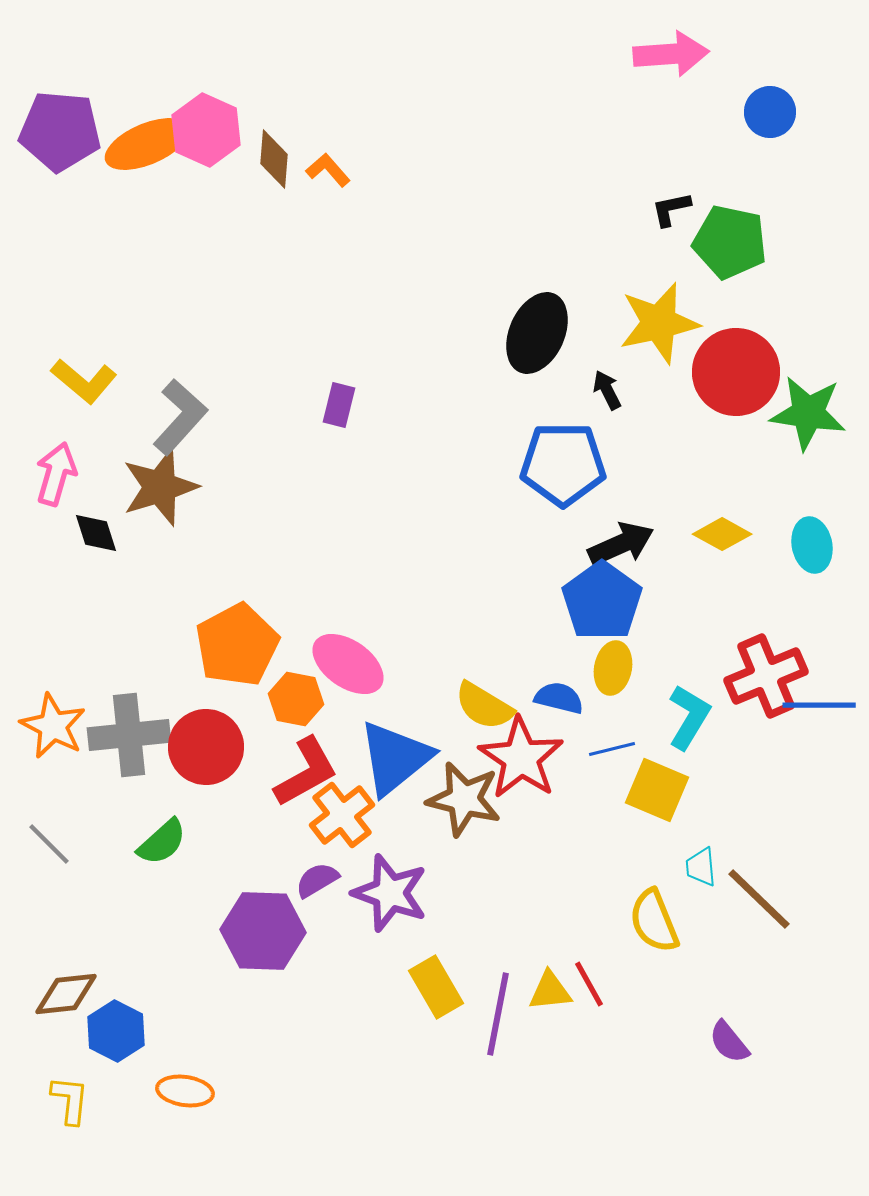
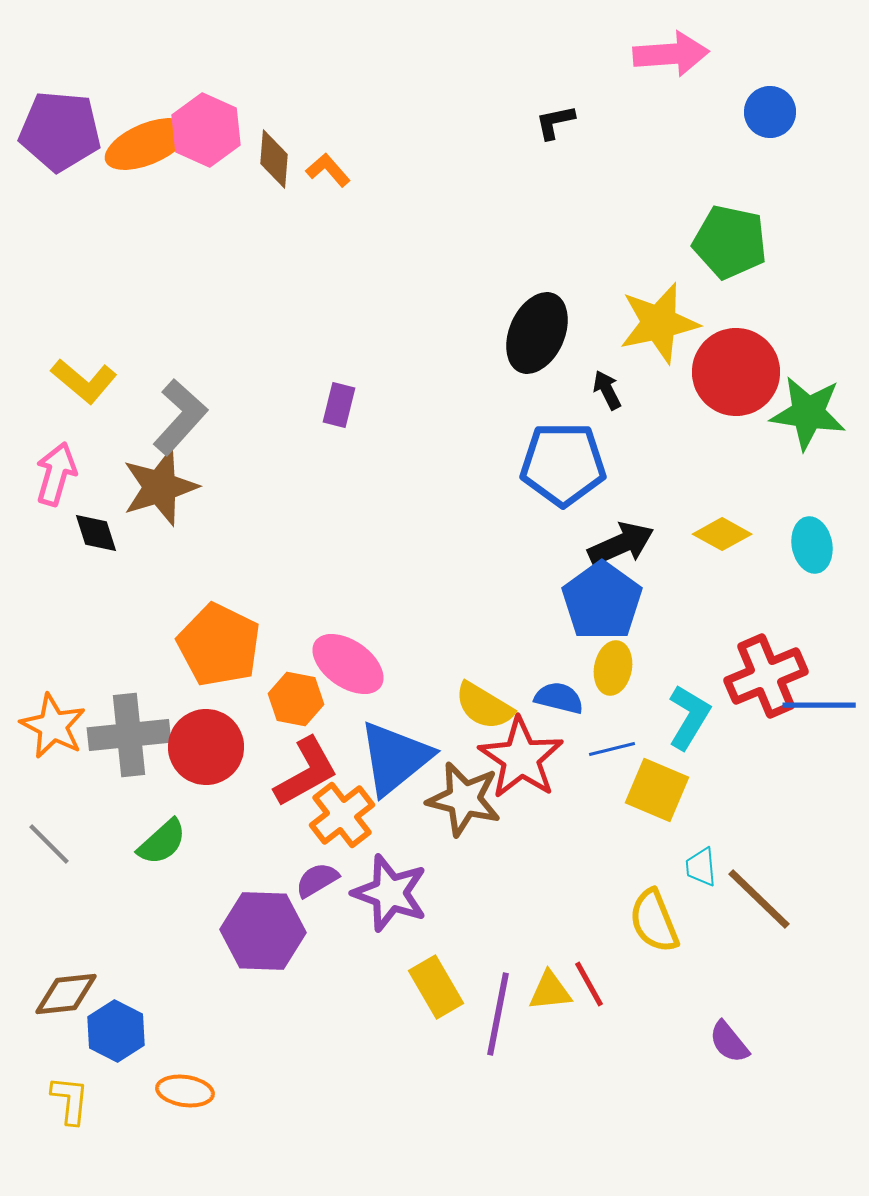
black L-shape at (671, 209): moved 116 px left, 87 px up
orange pentagon at (237, 645): moved 18 px left; rotated 18 degrees counterclockwise
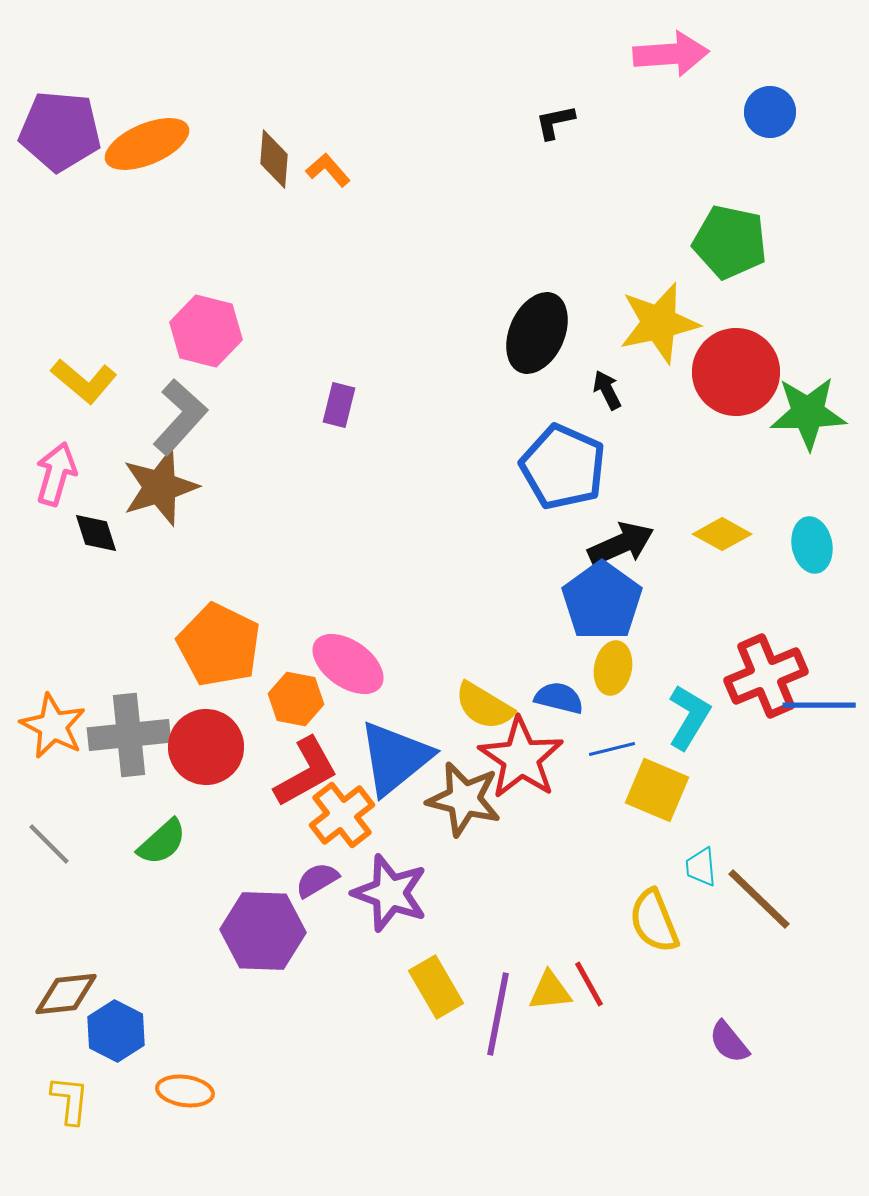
pink hexagon at (206, 130): moved 201 px down; rotated 10 degrees counterclockwise
green star at (808, 413): rotated 10 degrees counterclockwise
blue pentagon at (563, 464): moved 3 px down; rotated 24 degrees clockwise
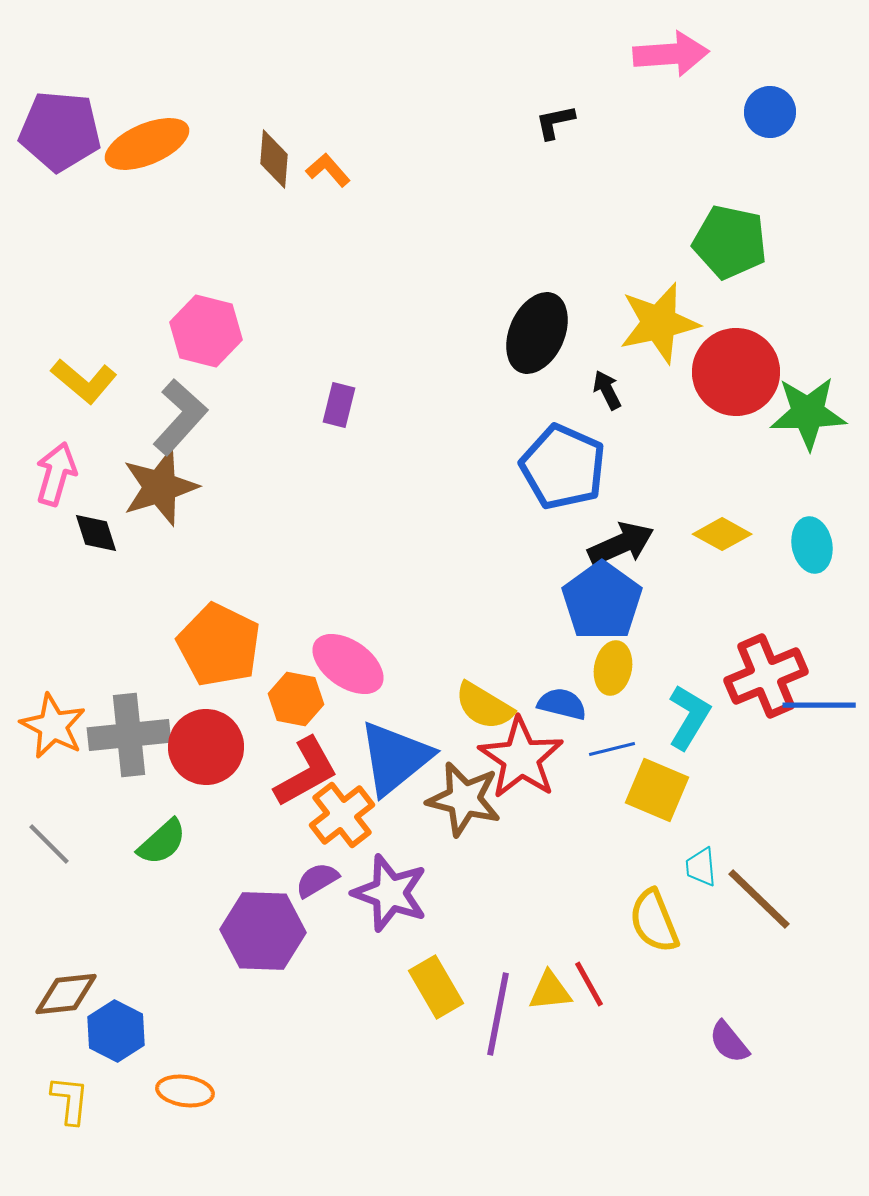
blue semicircle at (559, 698): moved 3 px right, 6 px down
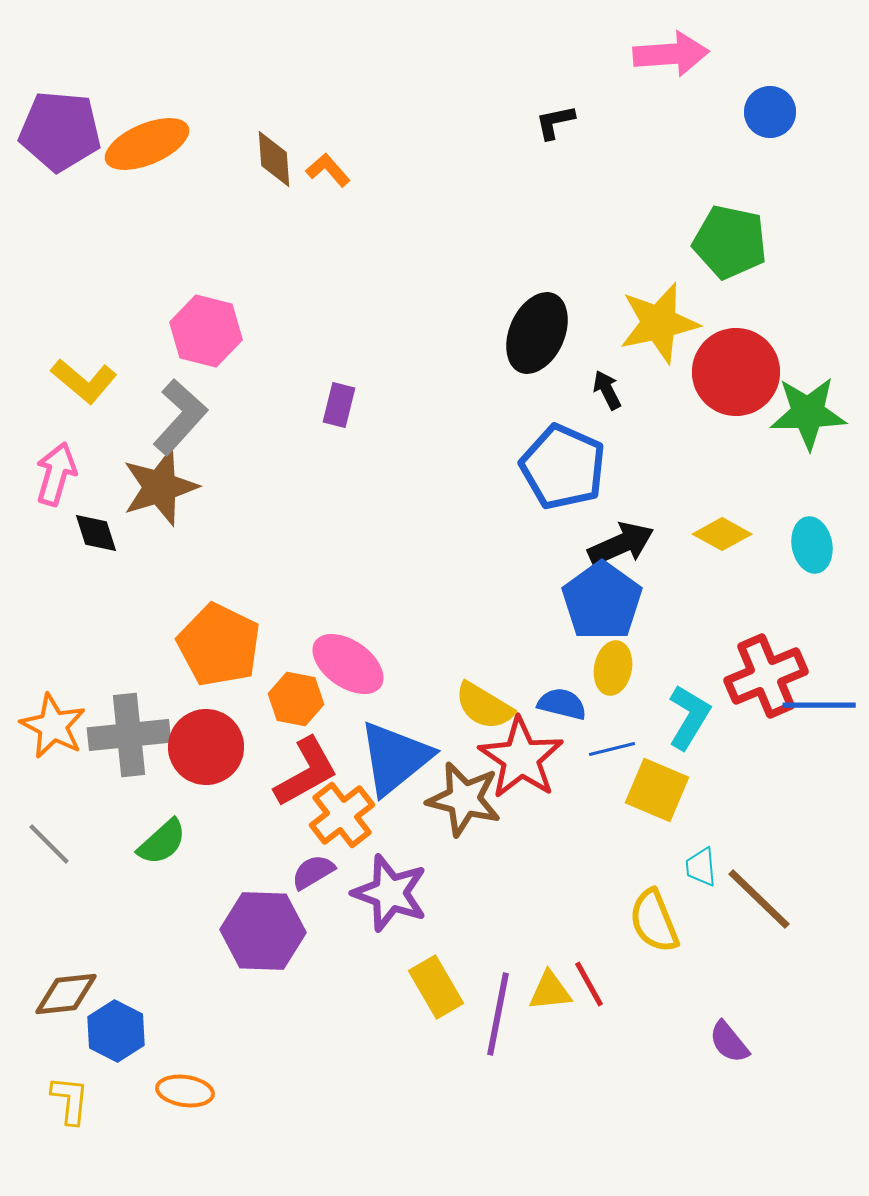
brown diamond at (274, 159): rotated 8 degrees counterclockwise
purple semicircle at (317, 880): moved 4 px left, 8 px up
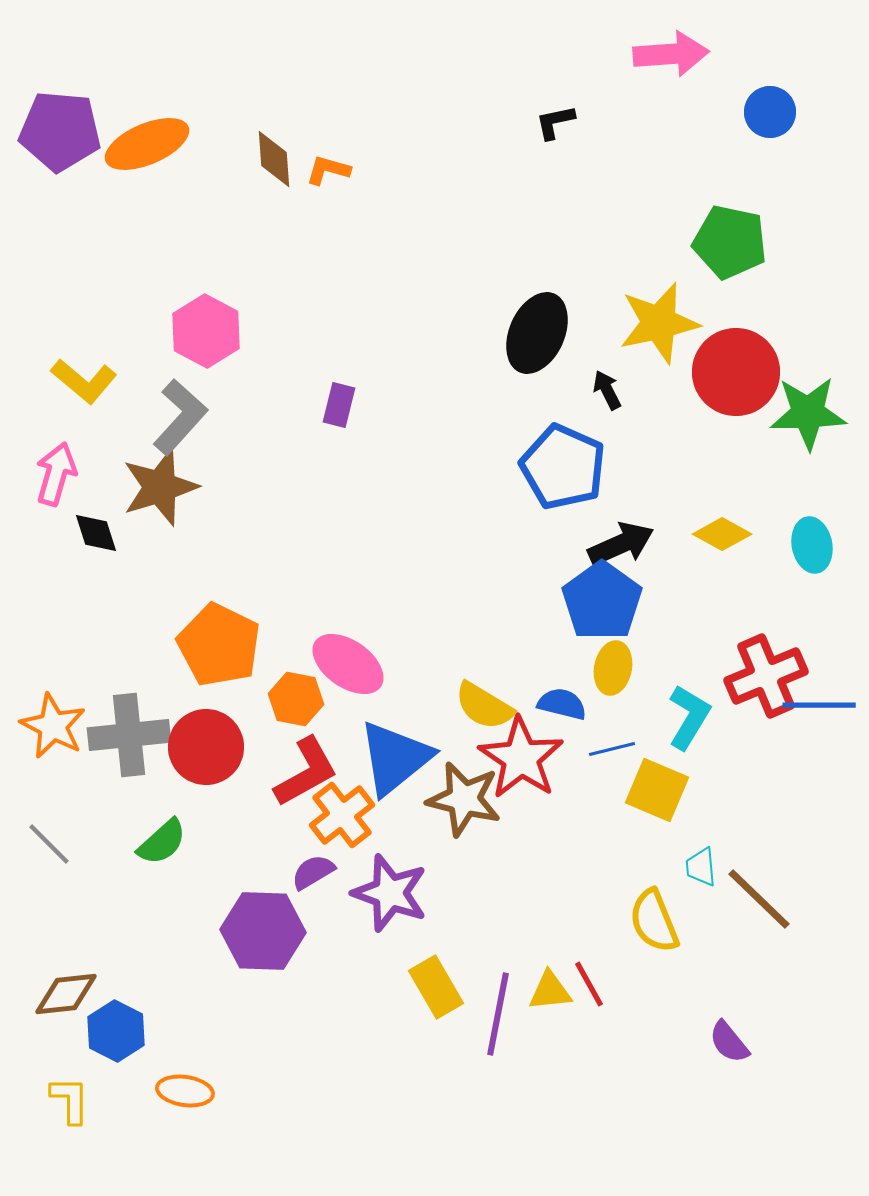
orange L-shape at (328, 170): rotated 33 degrees counterclockwise
pink hexagon at (206, 331): rotated 14 degrees clockwise
yellow L-shape at (70, 1100): rotated 6 degrees counterclockwise
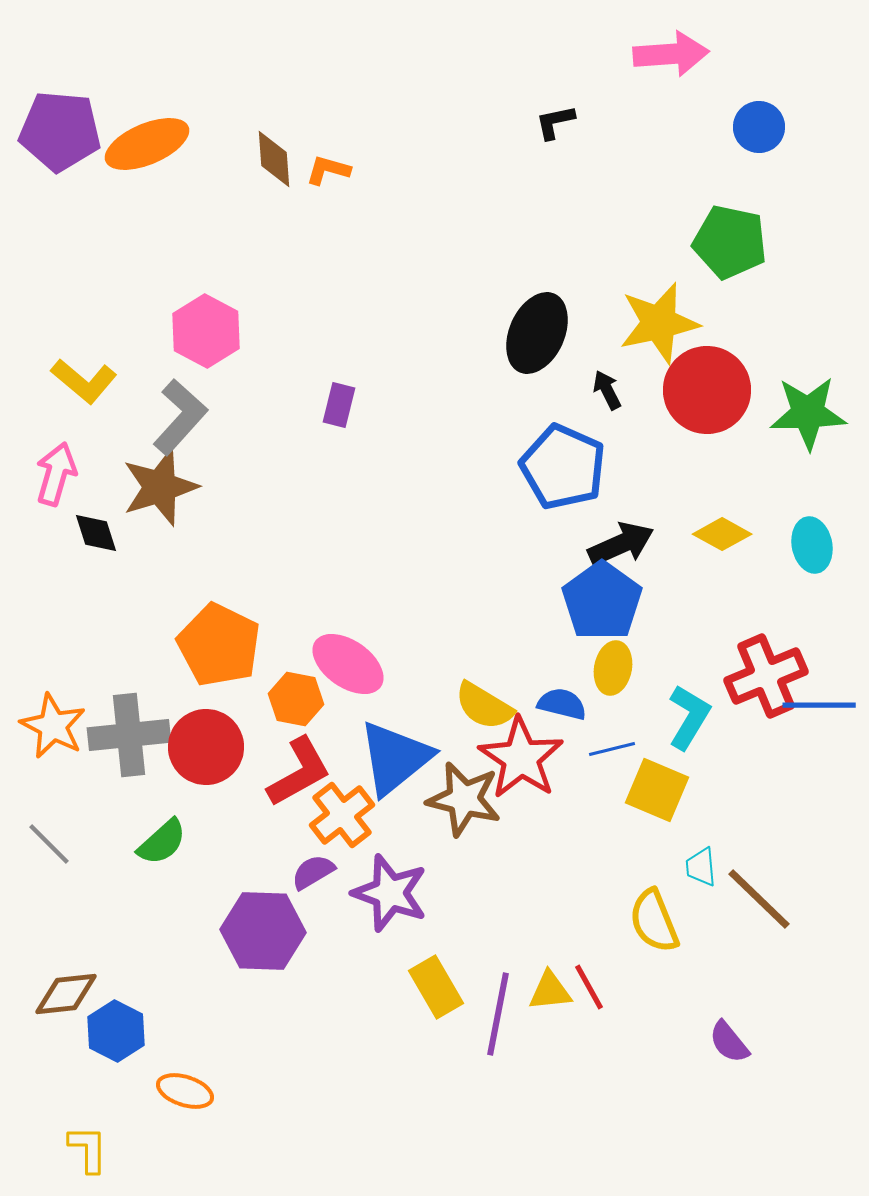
blue circle at (770, 112): moved 11 px left, 15 px down
red circle at (736, 372): moved 29 px left, 18 px down
red L-shape at (306, 772): moved 7 px left
red line at (589, 984): moved 3 px down
orange ellipse at (185, 1091): rotated 10 degrees clockwise
yellow L-shape at (70, 1100): moved 18 px right, 49 px down
